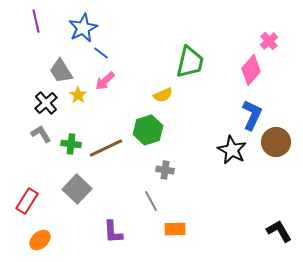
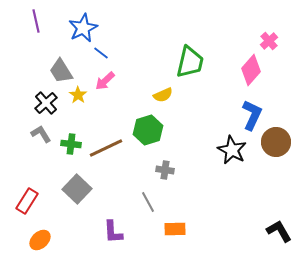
gray line: moved 3 px left, 1 px down
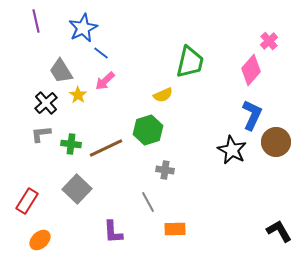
gray L-shape: rotated 65 degrees counterclockwise
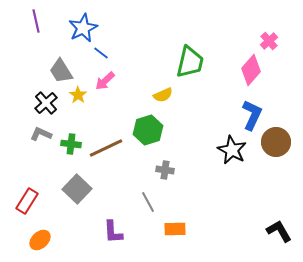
gray L-shape: rotated 30 degrees clockwise
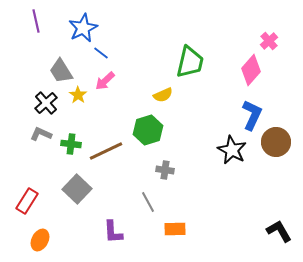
brown line: moved 3 px down
orange ellipse: rotated 20 degrees counterclockwise
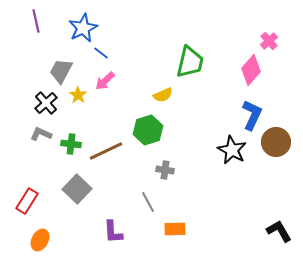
gray trapezoid: rotated 60 degrees clockwise
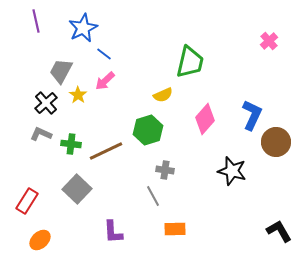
blue line: moved 3 px right, 1 px down
pink diamond: moved 46 px left, 49 px down
black star: moved 21 px down; rotated 12 degrees counterclockwise
gray line: moved 5 px right, 6 px up
orange ellipse: rotated 20 degrees clockwise
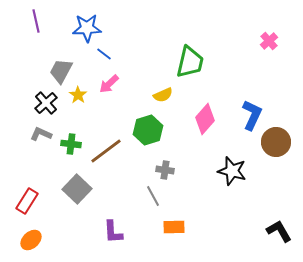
blue star: moved 4 px right; rotated 24 degrees clockwise
pink arrow: moved 4 px right, 3 px down
brown line: rotated 12 degrees counterclockwise
orange rectangle: moved 1 px left, 2 px up
orange ellipse: moved 9 px left
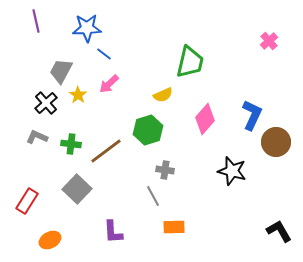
gray L-shape: moved 4 px left, 3 px down
orange ellipse: moved 19 px right; rotated 15 degrees clockwise
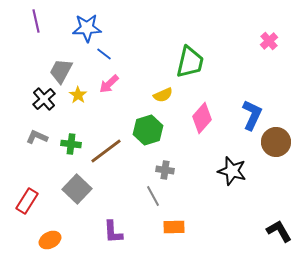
black cross: moved 2 px left, 4 px up
pink diamond: moved 3 px left, 1 px up
